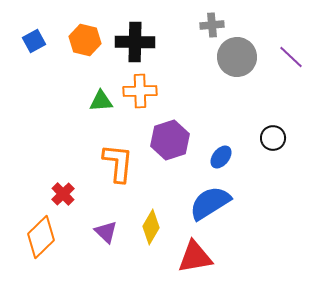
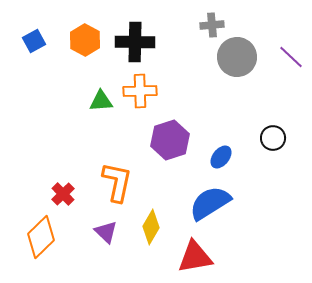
orange hexagon: rotated 16 degrees clockwise
orange L-shape: moved 1 px left, 19 px down; rotated 6 degrees clockwise
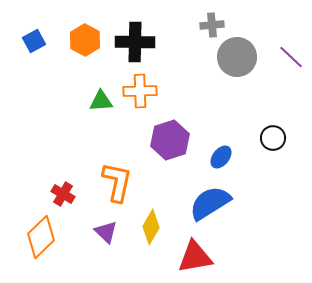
red cross: rotated 15 degrees counterclockwise
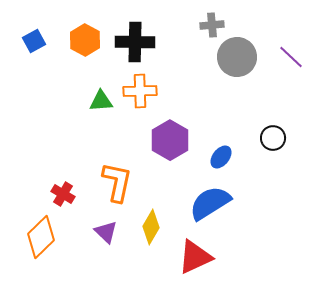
purple hexagon: rotated 12 degrees counterclockwise
red triangle: rotated 15 degrees counterclockwise
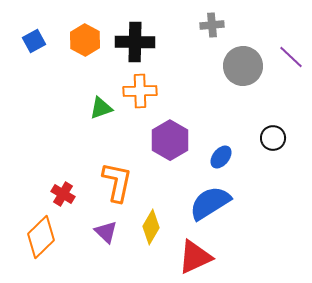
gray circle: moved 6 px right, 9 px down
green triangle: moved 7 px down; rotated 15 degrees counterclockwise
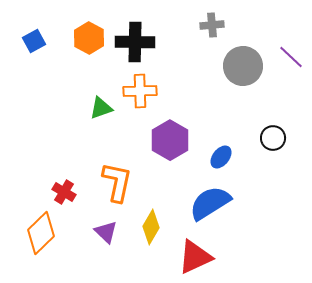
orange hexagon: moved 4 px right, 2 px up
red cross: moved 1 px right, 2 px up
orange diamond: moved 4 px up
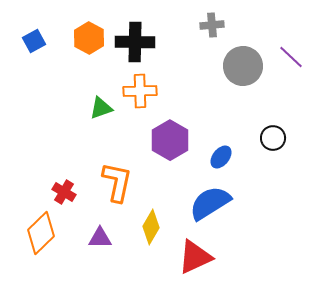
purple triangle: moved 6 px left, 6 px down; rotated 45 degrees counterclockwise
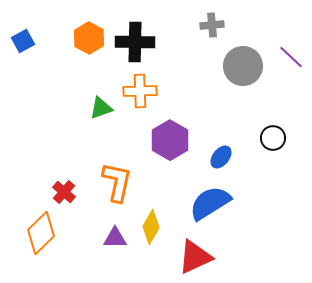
blue square: moved 11 px left
red cross: rotated 10 degrees clockwise
purple triangle: moved 15 px right
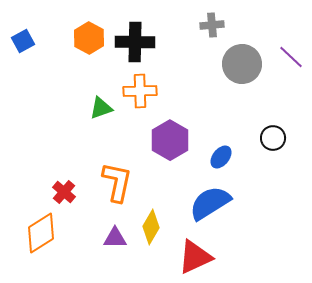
gray circle: moved 1 px left, 2 px up
orange diamond: rotated 12 degrees clockwise
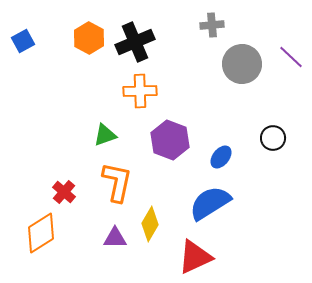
black cross: rotated 24 degrees counterclockwise
green triangle: moved 4 px right, 27 px down
purple hexagon: rotated 9 degrees counterclockwise
yellow diamond: moved 1 px left, 3 px up
